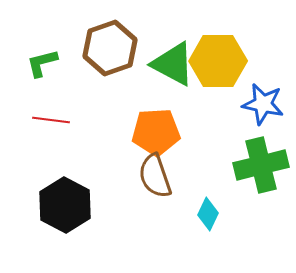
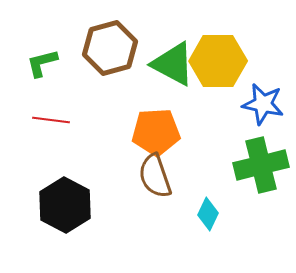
brown hexagon: rotated 4 degrees clockwise
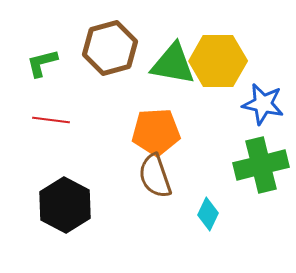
green triangle: rotated 18 degrees counterclockwise
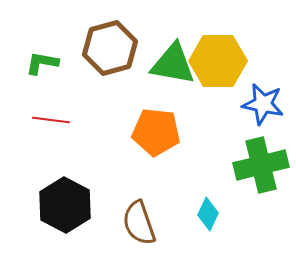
green L-shape: rotated 24 degrees clockwise
orange pentagon: rotated 9 degrees clockwise
brown semicircle: moved 16 px left, 47 px down
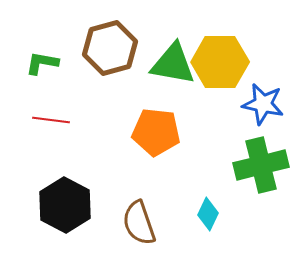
yellow hexagon: moved 2 px right, 1 px down
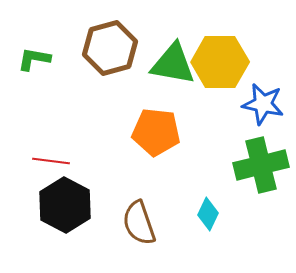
green L-shape: moved 8 px left, 4 px up
red line: moved 41 px down
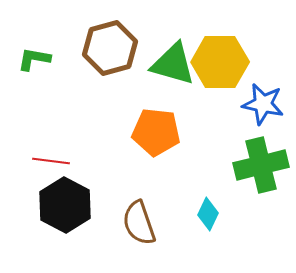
green triangle: rotated 6 degrees clockwise
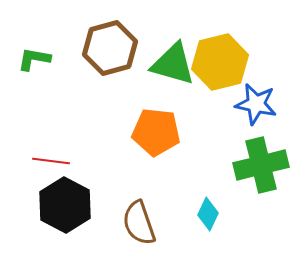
yellow hexagon: rotated 14 degrees counterclockwise
blue star: moved 7 px left
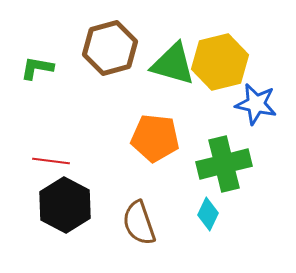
green L-shape: moved 3 px right, 9 px down
orange pentagon: moved 1 px left, 6 px down
green cross: moved 37 px left, 1 px up
